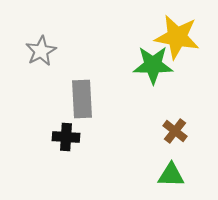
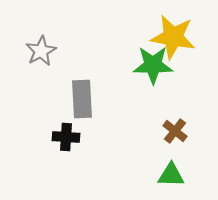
yellow star: moved 4 px left
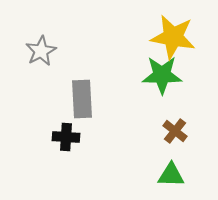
green star: moved 9 px right, 10 px down
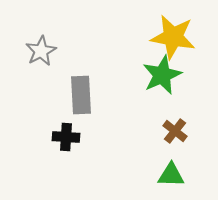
green star: rotated 24 degrees counterclockwise
gray rectangle: moved 1 px left, 4 px up
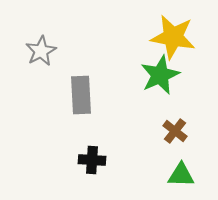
green star: moved 2 px left
black cross: moved 26 px right, 23 px down
green triangle: moved 10 px right
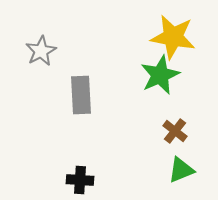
black cross: moved 12 px left, 20 px down
green triangle: moved 5 px up; rotated 24 degrees counterclockwise
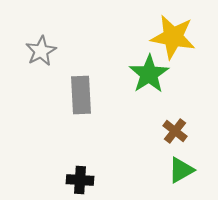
green star: moved 11 px left, 1 px up; rotated 9 degrees counterclockwise
green triangle: rotated 8 degrees counterclockwise
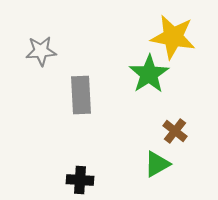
gray star: rotated 24 degrees clockwise
green triangle: moved 24 px left, 6 px up
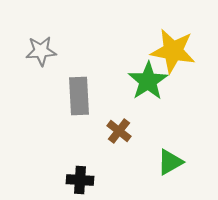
yellow star: moved 14 px down
green star: moved 1 px left, 7 px down
gray rectangle: moved 2 px left, 1 px down
brown cross: moved 56 px left
green triangle: moved 13 px right, 2 px up
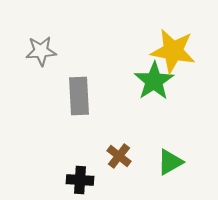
green star: moved 6 px right
brown cross: moved 25 px down
